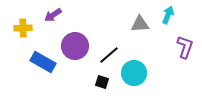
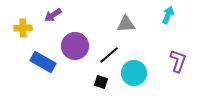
gray triangle: moved 14 px left
purple L-shape: moved 7 px left, 14 px down
black square: moved 1 px left
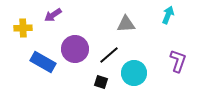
purple circle: moved 3 px down
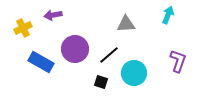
purple arrow: rotated 24 degrees clockwise
yellow cross: rotated 24 degrees counterclockwise
blue rectangle: moved 2 px left
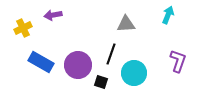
purple circle: moved 3 px right, 16 px down
black line: moved 2 px right, 1 px up; rotated 30 degrees counterclockwise
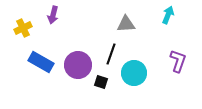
purple arrow: rotated 66 degrees counterclockwise
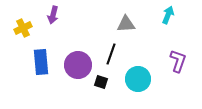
blue rectangle: rotated 55 degrees clockwise
cyan circle: moved 4 px right, 6 px down
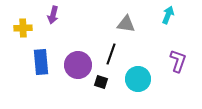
gray triangle: rotated 12 degrees clockwise
yellow cross: rotated 24 degrees clockwise
